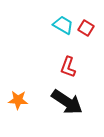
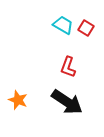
orange star: rotated 18 degrees clockwise
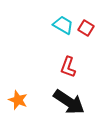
black arrow: moved 2 px right
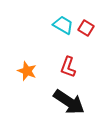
orange star: moved 9 px right, 29 px up
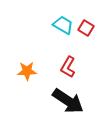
red L-shape: rotated 10 degrees clockwise
orange star: rotated 24 degrees counterclockwise
black arrow: moved 1 px left, 1 px up
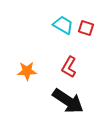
red square: rotated 14 degrees counterclockwise
red L-shape: moved 1 px right
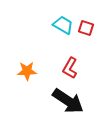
red L-shape: moved 1 px right, 1 px down
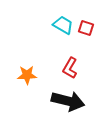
orange star: moved 4 px down
black arrow: rotated 20 degrees counterclockwise
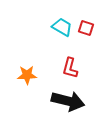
cyan trapezoid: moved 1 px left, 2 px down
red L-shape: rotated 15 degrees counterclockwise
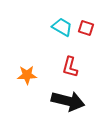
red L-shape: moved 1 px up
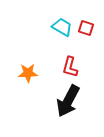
orange star: moved 1 px right, 2 px up
black arrow: rotated 104 degrees clockwise
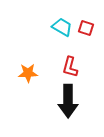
black arrow: rotated 28 degrees counterclockwise
